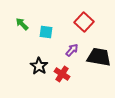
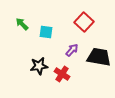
black star: rotated 30 degrees clockwise
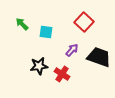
black trapezoid: rotated 10 degrees clockwise
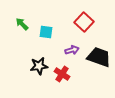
purple arrow: rotated 32 degrees clockwise
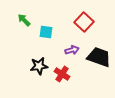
green arrow: moved 2 px right, 4 px up
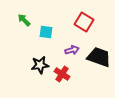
red square: rotated 12 degrees counterclockwise
black star: moved 1 px right, 1 px up
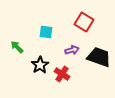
green arrow: moved 7 px left, 27 px down
black star: rotated 24 degrees counterclockwise
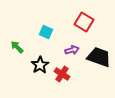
cyan square: rotated 16 degrees clockwise
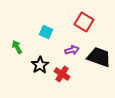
green arrow: rotated 16 degrees clockwise
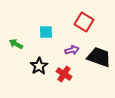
cyan square: rotated 24 degrees counterclockwise
green arrow: moved 1 px left, 3 px up; rotated 32 degrees counterclockwise
black star: moved 1 px left, 1 px down
red cross: moved 2 px right
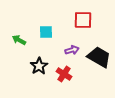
red square: moved 1 px left, 2 px up; rotated 30 degrees counterclockwise
green arrow: moved 3 px right, 4 px up
black trapezoid: rotated 10 degrees clockwise
